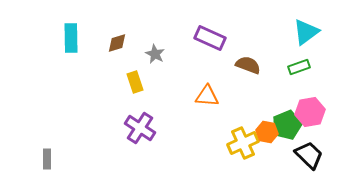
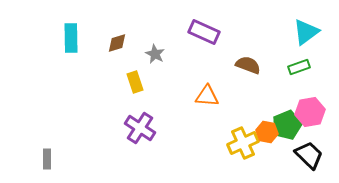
purple rectangle: moved 6 px left, 6 px up
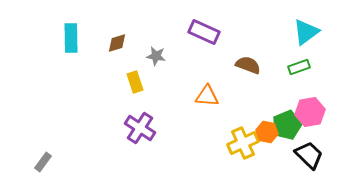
gray star: moved 1 px right, 2 px down; rotated 18 degrees counterclockwise
gray rectangle: moved 4 px left, 3 px down; rotated 36 degrees clockwise
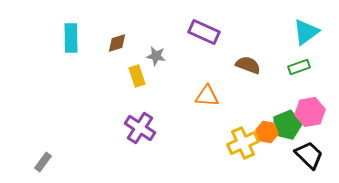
yellow rectangle: moved 2 px right, 6 px up
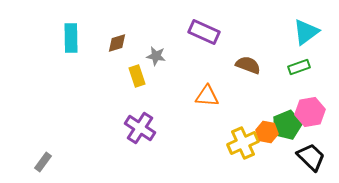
black trapezoid: moved 2 px right, 2 px down
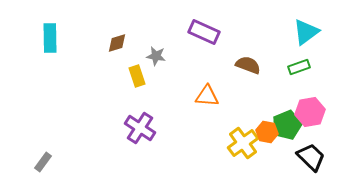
cyan rectangle: moved 21 px left
yellow cross: rotated 12 degrees counterclockwise
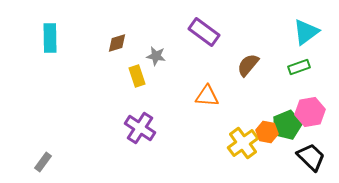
purple rectangle: rotated 12 degrees clockwise
brown semicircle: rotated 70 degrees counterclockwise
